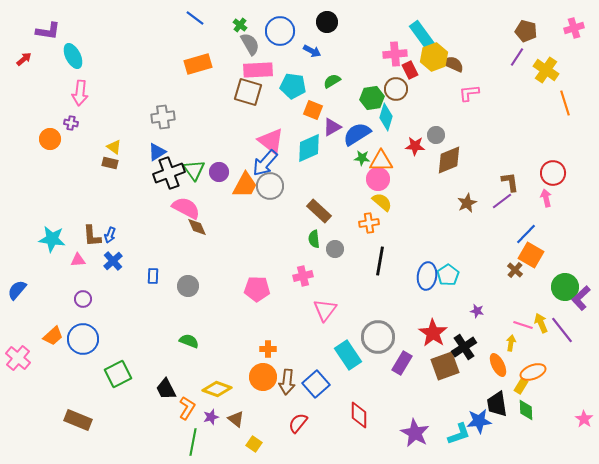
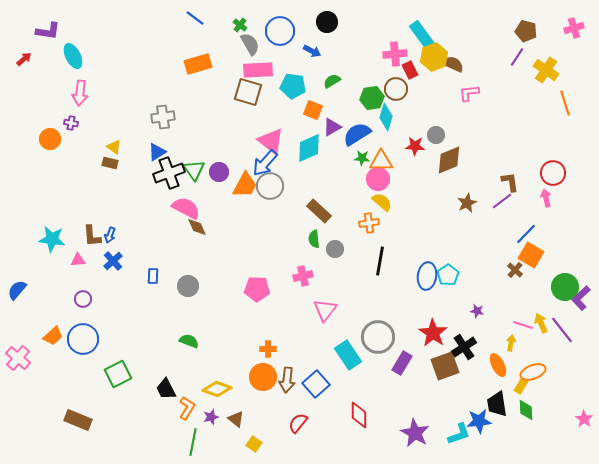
brown arrow at (287, 382): moved 2 px up
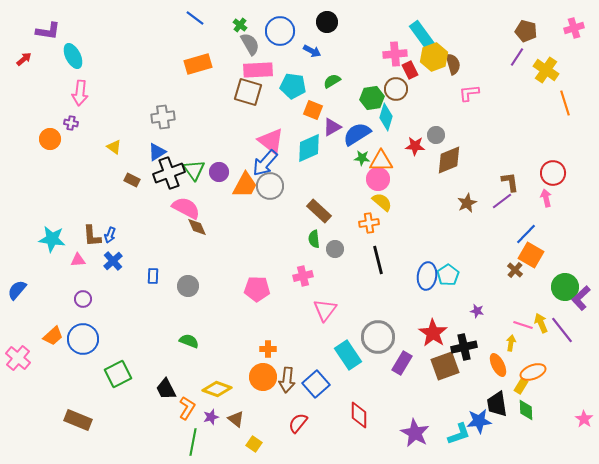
brown semicircle at (453, 64): rotated 50 degrees clockwise
brown rectangle at (110, 163): moved 22 px right, 17 px down; rotated 14 degrees clockwise
black line at (380, 261): moved 2 px left, 1 px up; rotated 24 degrees counterclockwise
black cross at (464, 347): rotated 20 degrees clockwise
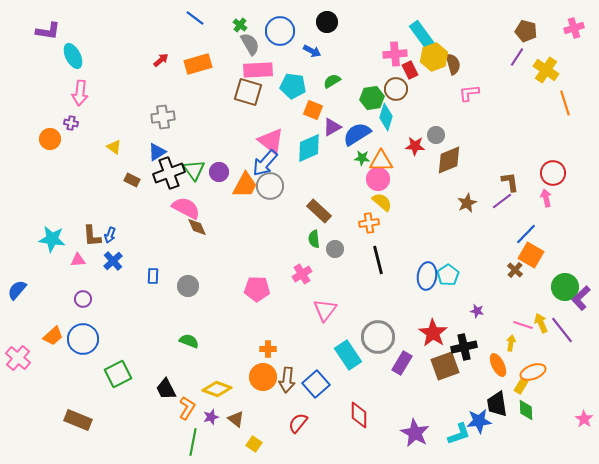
red arrow at (24, 59): moved 137 px right, 1 px down
pink cross at (303, 276): moved 1 px left, 2 px up; rotated 18 degrees counterclockwise
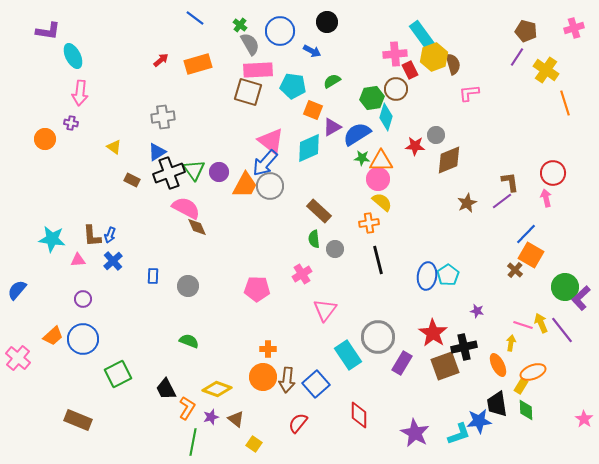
orange circle at (50, 139): moved 5 px left
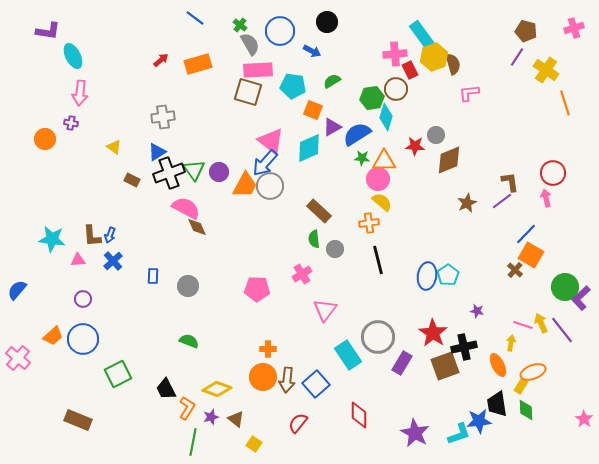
orange triangle at (381, 161): moved 3 px right
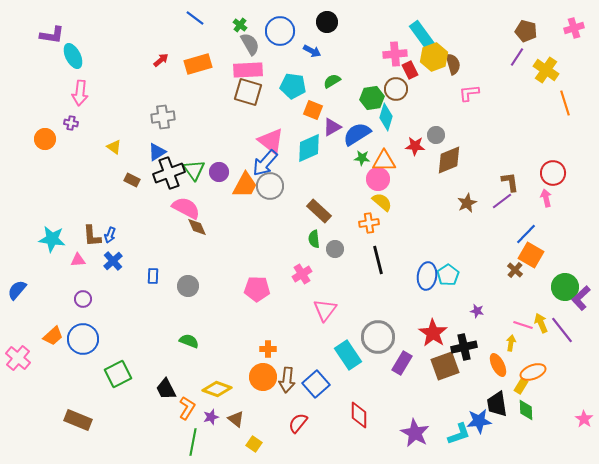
purple L-shape at (48, 31): moved 4 px right, 4 px down
pink rectangle at (258, 70): moved 10 px left
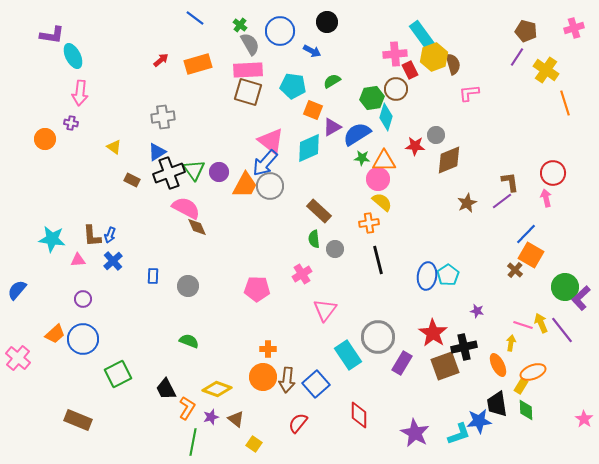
orange trapezoid at (53, 336): moved 2 px right, 2 px up
